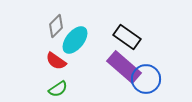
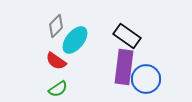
black rectangle: moved 1 px up
purple rectangle: rotated 56 degrees clockwise
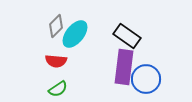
cyan ellipse: moved 6 px up
red semicircle: rotated 30 degrees counterclockwise
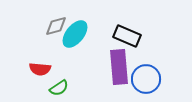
gray diamond: rotated 30 degrees clockwise
black rectangle: rotated 12 degrees counterclockwise
red semicircle: moved 16 px left, 8 px down
purple rectangle: moved 5 px left; rotated 12 degrees counterclockwise
green semicircle: moved 1 px right, 1 px up
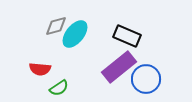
purple rectangle: rotated 56 degrees clockwise
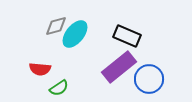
blue circle: moved 3 px right
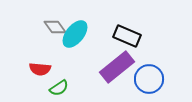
gray diamond: moved 1 px left, 1 px down; rotated 70 degrees clockwise
purple rectangle: moved 2 px left
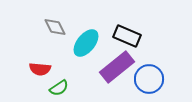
gray diamond: rotated 10 degrees clockwise
cyan ellipse: moved 11 px right, 9 px down
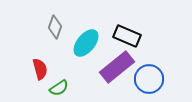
gray diamond: rotated 45 degrees clockwise
red semicircle: rotated 110 degrees counterclockwise
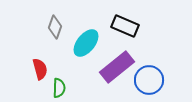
black rectangle: moved 2 px left, 10 px up
blue circle: moved 1 px down
green semicircle: rotated 54 degrees counterclockwise
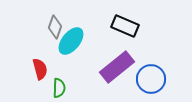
cyan ellipse: moved 15 px left, 2 px up
blue circle: moved 2 px right, 1 px up
